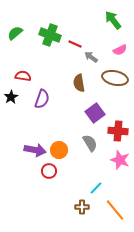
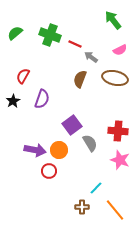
red semicircle: rotated 70 degrees counterclockwise
brown semicircle: moved 1 px right, 4 px up; rotated 30 degrees clockwise
black star: moved 2 px right, 4 px down
purple square: moved 23 px left, 12 px down
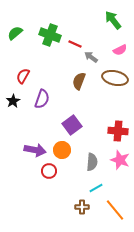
brown semicircle: moved 1 px left, 2 px down
gray semicircle: moved 2 px right, 19 px down; rotated 36 degrees clockwise
orange circle: moved 3 px right
cyan line: rotated 16 degrees clockwise
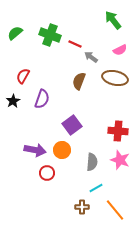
red circle: moved 2 px left, 2 px down
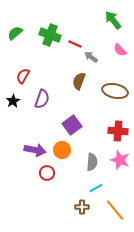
pink semicircle: rotated 72 degrees clockwise
brown ellipse: moved 13 px down
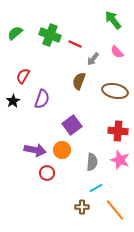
pink semicircle: moved 3 px left, 2 px down
gray arrow: moved 2 px right, 2 px down; rotated 88 degrees counterclockwise
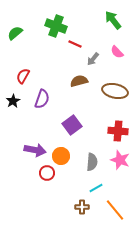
green cross: moved 6 px right, 9 px up
brown semicircle: rotated 54 degrees clockwise
orange circle: moved 1 px left, 6 px down
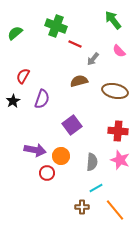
pink semicircle: moved 2 px right, 1 px up
